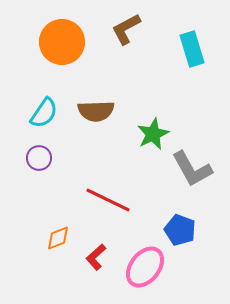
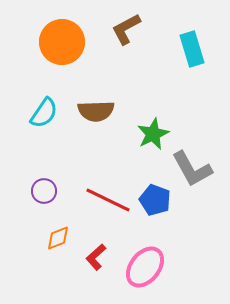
purple circle: moved 5 px right, 33 px down
blue pentagon: moved 25 px left, 30 px up
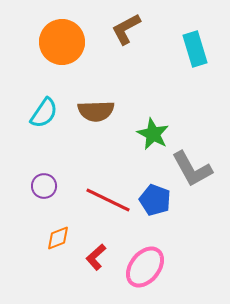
cyan rectangle: moved 3 px right
green star: rotated 20 degrees counterclockwise
purple circle: moved 5 px up
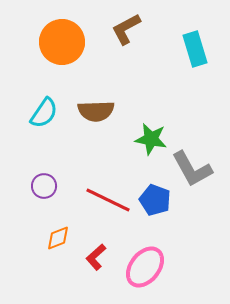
green star: moved 2 px left, 5 px down; rotated 16 degrees counterclockwise
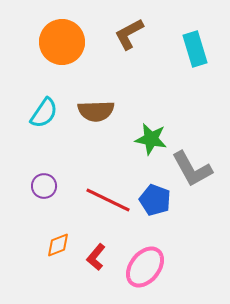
brown L-shape: moved 3 px right, 5 px down
orange diamond: moved 7 px down
red L-shape: rotated 8 degrees counterclockwise
